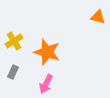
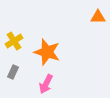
orange triangle: rotated 14 degrees counterclockwise
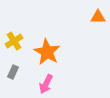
orange star: rotated 12 degrees clockwise
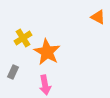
orange triangle: rotated 28 degrees clockwise
yellow cross: moved 9 px right, 3 px up
pink arrow: moved 1 px left, 1 px down; rotated 36 degrees counterclockwise
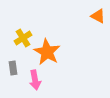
orange triangle: moved 1 px up
gray rectangle: moved 4 px up; rotated 32 degrees counterclockwise
pink arrow: moved 10 px left, 5 px up
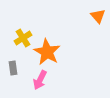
orange triangle: rotated 21 degrees clockwise
pink arrow: moved 5 px right; rotated 36 degrees clockwise
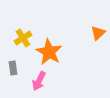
orange triangle: moved 17 px down; rotated 28 degrees clockwise
orange star: moved 2 px right
pink arrow: moved 1 px left, 1 px down
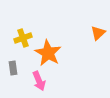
yellow cross: rotated 12 degrees clockwise
orange star: moved 1 px left, 1 px down
pink arrow: rotated 48 degrees counterclockwise
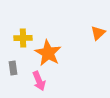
yellow cross: rotated 18 degrees clockwise
